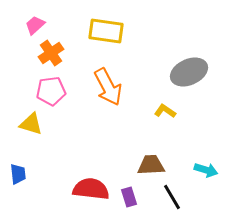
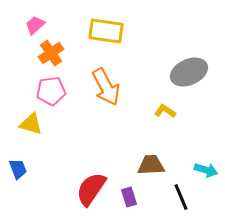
orange arrow: moved 2 px left
blue trapezoid: moved 5 px up; rotated 15 degrees counterclockwise
red semicircle: rotated 63 degrees counterclockwise
black line: moved 9 px right; rotated 8 degrees clockwise
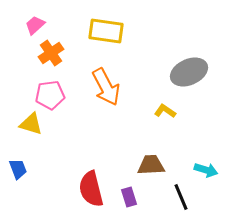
pink pentagon: moved 1 px left, 4 px down
red semicircle: rotated 48 degrees counterclockwise
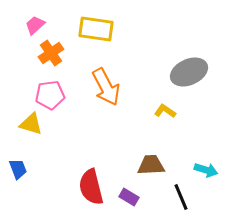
yellow rectangle: moved 10 px left, 2 px up
red semicircle: moved 2 px up
purple rectangle: rotated 42 degrees counterclockwise
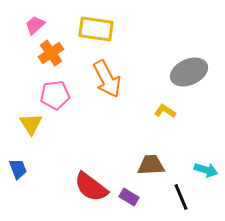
orange arrow: moved 1 px right, 8 px up
pink pentagon: moved 5 px right
yellow triangle: rotated 40 degrees clockwise
red semicircle: rotated 39 degrees counterclockwise
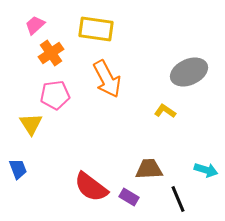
brown trapezoid: moved 2 px left, 4 px down
black line: moved 3 px left, 2 px down
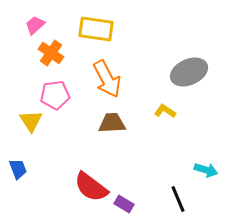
orange cross: rotated 20 degrees counterclockwise
yellow triangle: moved 3 px up
brown trapezoid: moved 37 px left, 46 px up
purple rectangle: moved 5 px left, 7 px down
